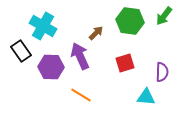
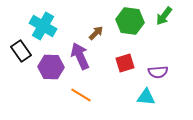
purple semicircle: moved 4 px left; rotated 84 degrees clockwise
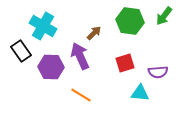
brown arrow: moved 2 px left
cyan triangle: moved 6 px left, 4 px up
